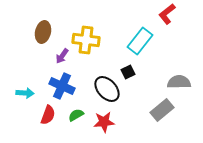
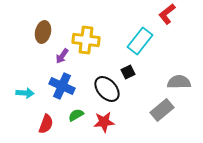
red semicircle: moved 2 px left, 9 px down
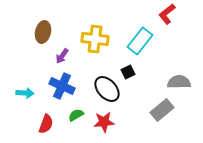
yellow cross: moved 9 px right, 1 px up
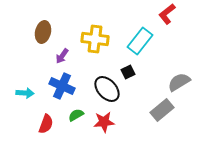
gray semicircle: rotated 30 degrees counterclockwise
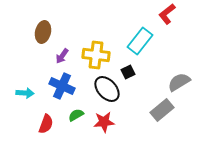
yellow cross: moved 1 px right, 16 px down
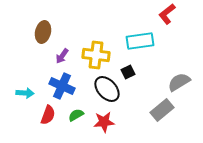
cyan rectangle: rotated 44 degrees clockwise
red semicircle: moved 2 px right, 9 px up
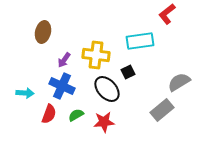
purple arrow: moved 2 px right, 4 px down
red semicircle: moved 1 px right, 1 px up
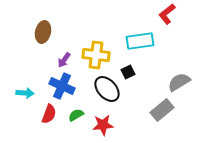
red star: moved 1 px left, 3 px down
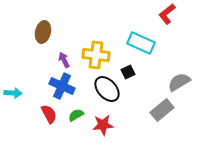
cyan rectangle: moved 1 px right, 2 px down; rotated 32 degrees clockwise
purple arrow: rotated 119 degrees clockwise
cyan arrow: moved 12 px left
red semicircle: rotated 48 degrees counterclockwise
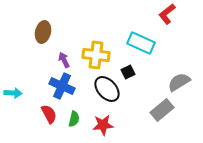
green semicircle: moved 2 px left, 4 px down; rotated 133 degrees clockwise
